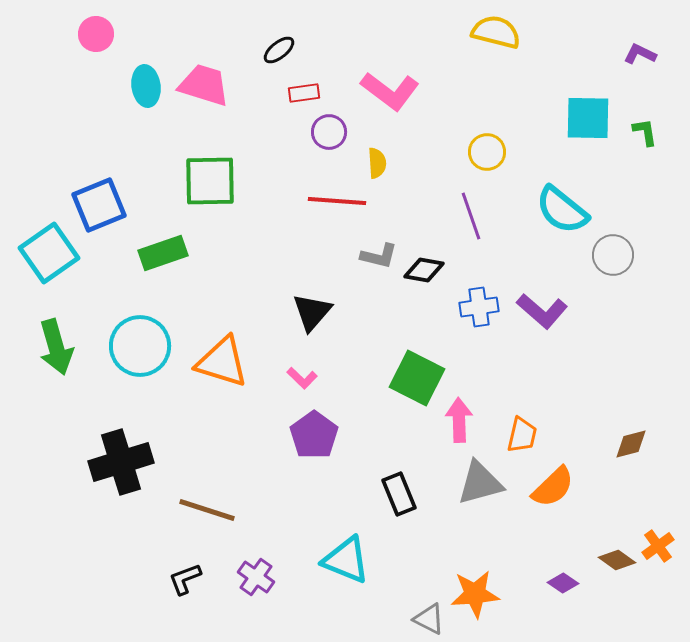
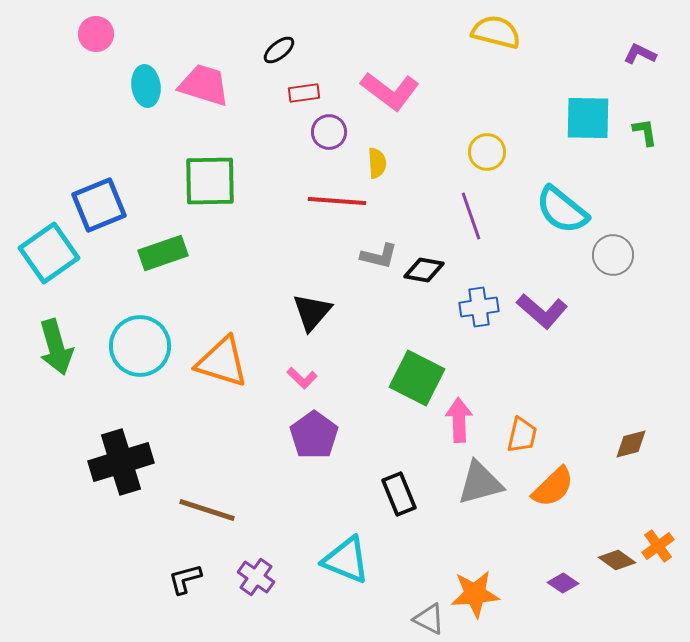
black L-shape at (185, 579): rotated 6 degrees clockwise
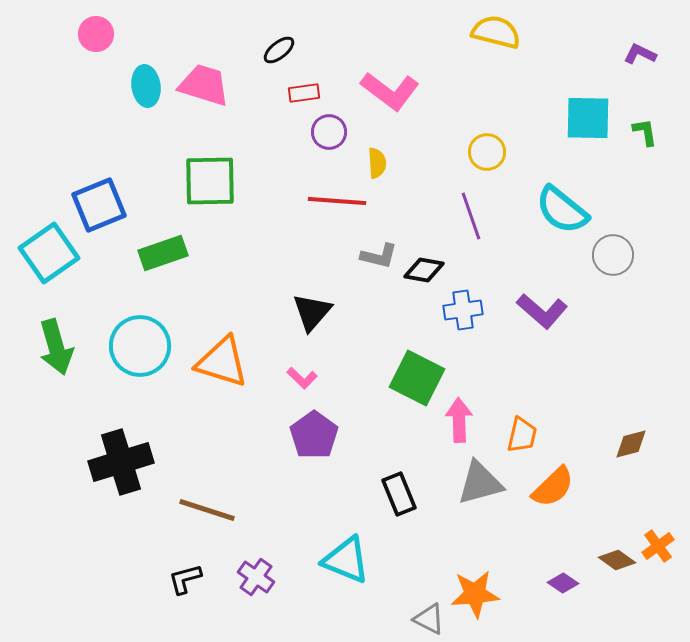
blue cross at (479, 307): moved 16 px left, 3 px down
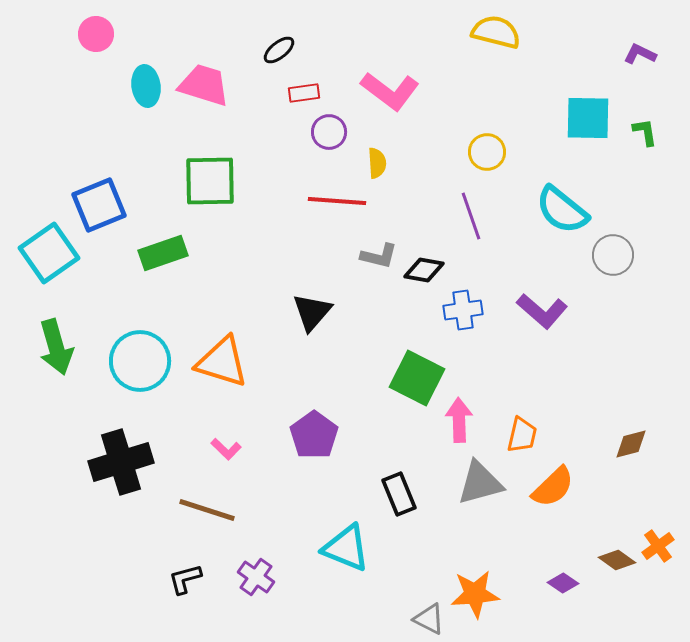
cyan circle at (140, 346): moved 15 px down
pink L-shape at (302, 378): moved 76 px left, 71 px down
cyan triangle at (346, 560): moved 12 px up
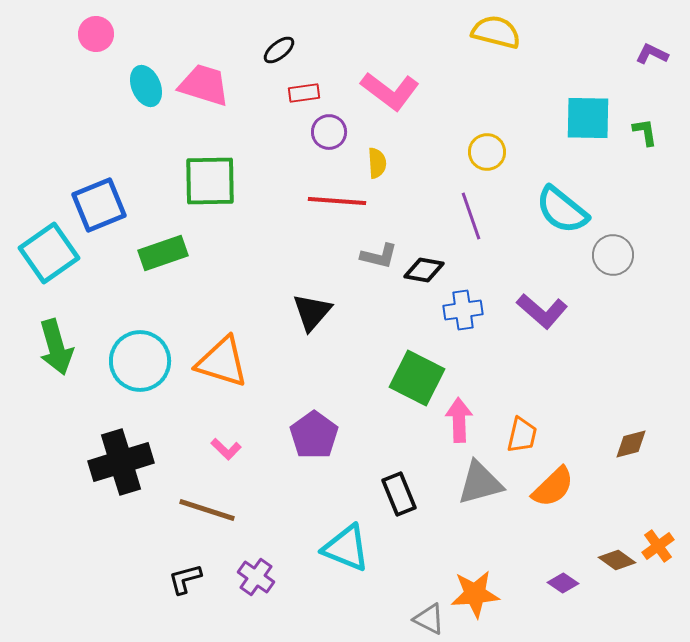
purple L-shape at (640, 54): moved 12 px right
cyan ellipse at (146, 86): rotated 15 degrees counterclockwise
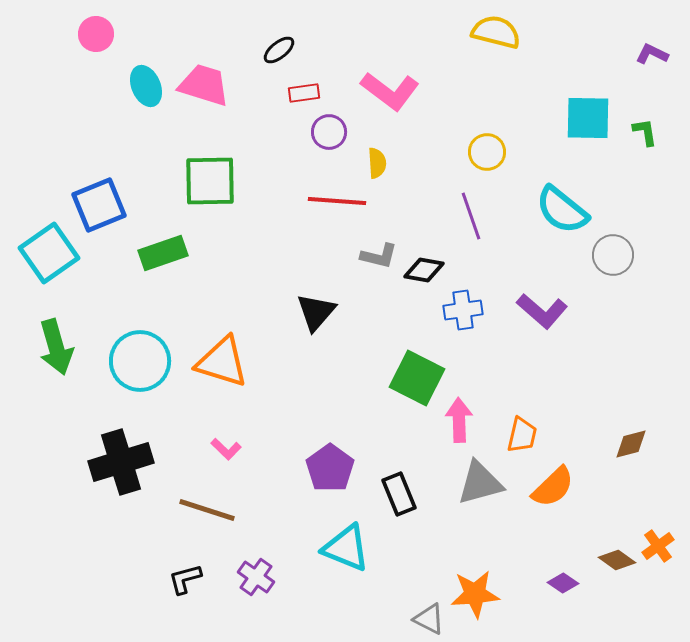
black triangle at (312, 312): moved 4 px right
purple pentagon at (314, 435): moved 16 px right, 33 px down
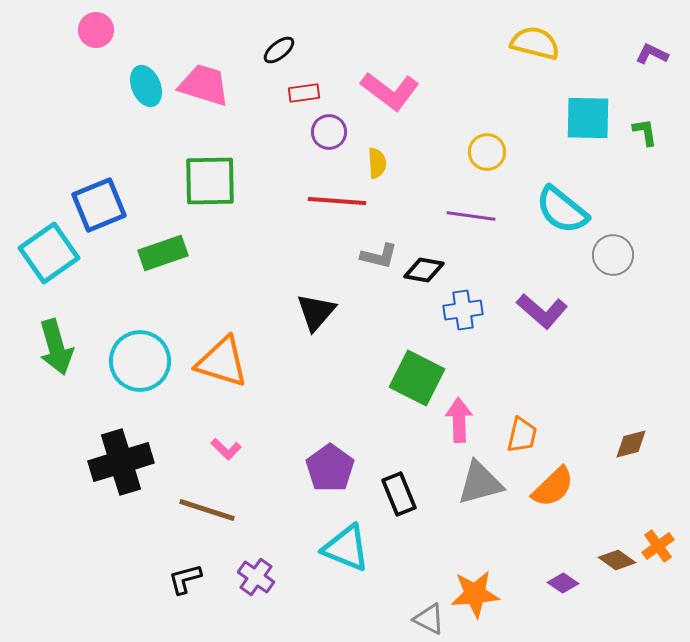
yellow semicircle at (496, 32): moved 39 px right, 11 px down
pink circle at (96, 34): moved 4 px up
purple line at (471, 216): rotated 63 degrees counterclockwise
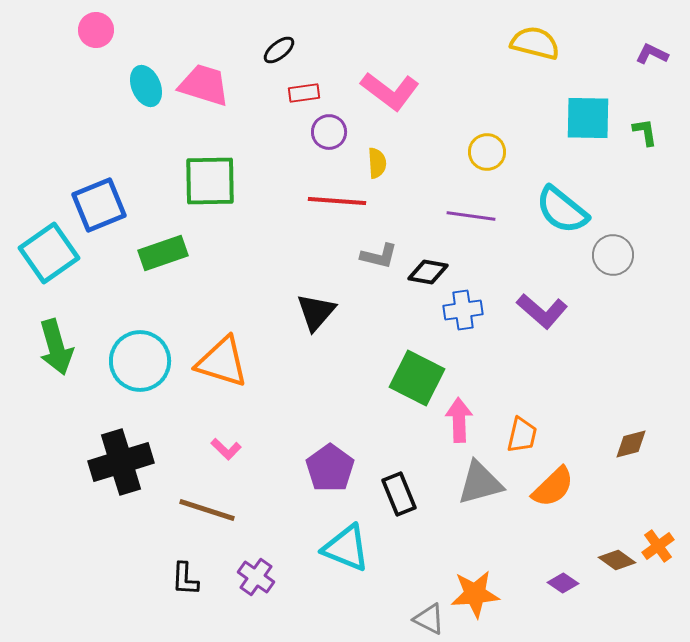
black diamond at (424, 270): moved 4 px right, 2 px down
black L-shape at (185, 579): rotated 72 degrees counterclockwise
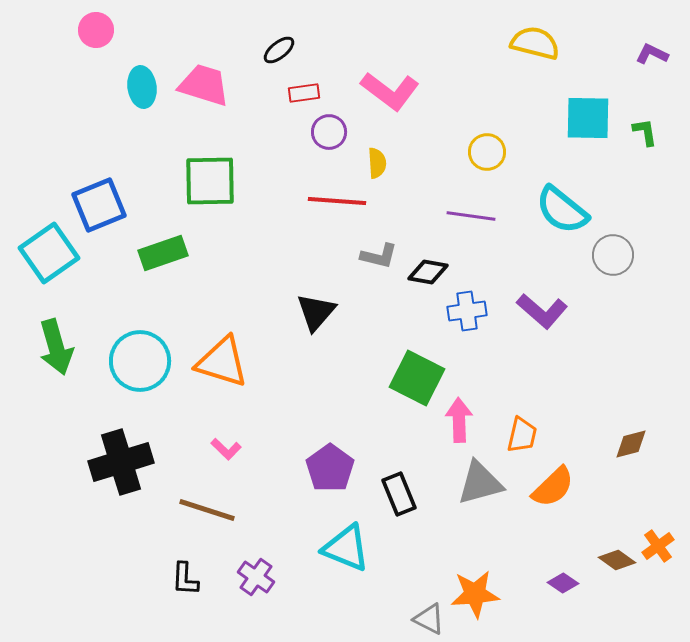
cyan ellipse at (146, 86): moved 4 px left, 1 px down; rotated 15 degrees clockwise
blue cross at (463, 310): moved 4 px right, 1 px down
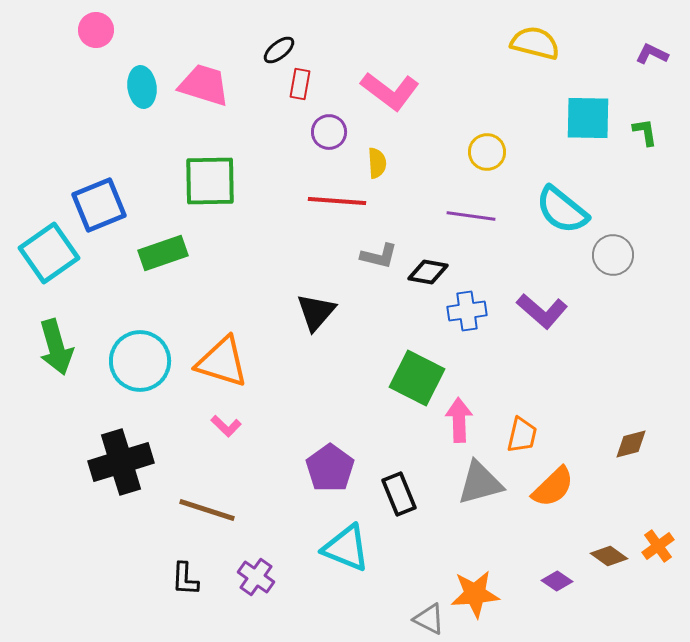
red rectangle at (304, 93): moved 4 px left, 9 px up; rotated 72 degrees counterclockwise
pink L-shape at (226, 449): moved 23 px up
brown diamond at (617, 560): moved 8 px left, 4 px up
purple diamond at (563, 583): moved 6 px left, 2 px up
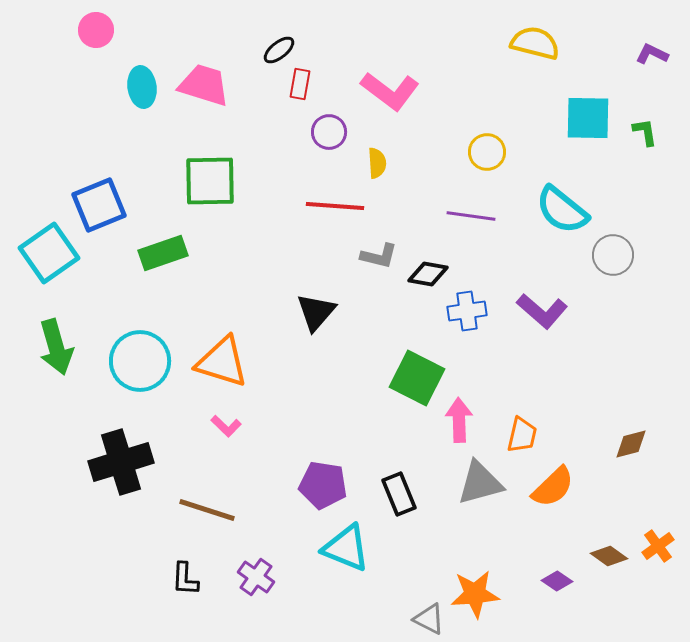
red line at (337, 201): moved 2 px left, 5 px down
black diamond at (428, 272): moved 2 px down
purple pentagon at (330, 468): moved 7 px left, 17 px down; rotated 27 degrees counterclockwise
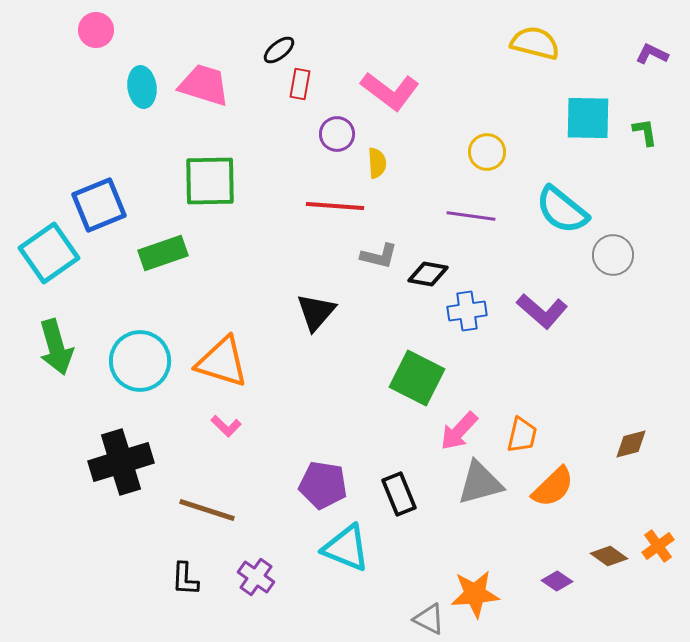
purple circle at (329, 132): moved 8 px right, 2 px down
pink arrow at (459, 420): moved 11 px down; rotated 135 degrees counterclockwise
